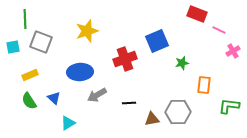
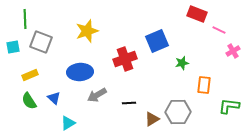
brown triangle: rotated 21 degrees counterclockwise
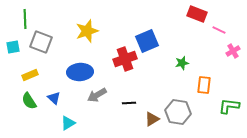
blue square: moved 10 px left
gray hexagon: rotated 10 degrees clockwise
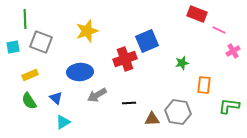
blue triangle: moved 2 px right
brown triangle: rotated 28 degrees clockwise
cyan triangle: moved 5 px left, 1 px up
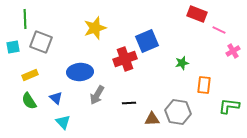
yellow star: moved 8 px right, 3 px up
gray arrow: rotated 30 degrees counterclockwise
cyan triangle: rotated 42 degrees counterclockwise
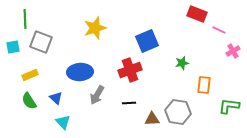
red cross: moved 5 px right, 11 px down
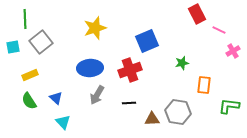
red rectangle: rotated 42 degrees clockwise
gray square: rotated 30 degrees clockwise
blue ellipse: moved 10 px right, 4 px up
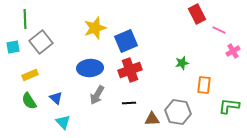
blue square: moved 21 px left
